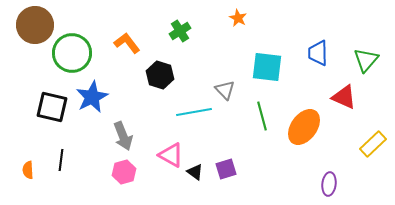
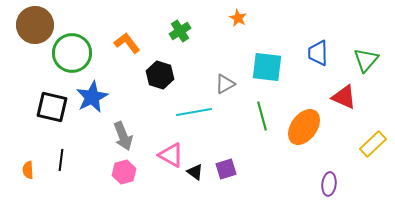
gray triangle: moved 6 px up; rotated 45 degrees clockwise
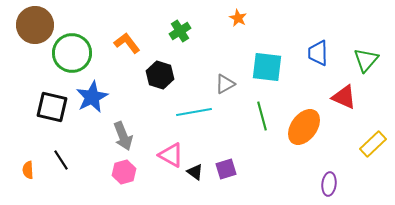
black line: rotated 40 degrees counterclockwise
